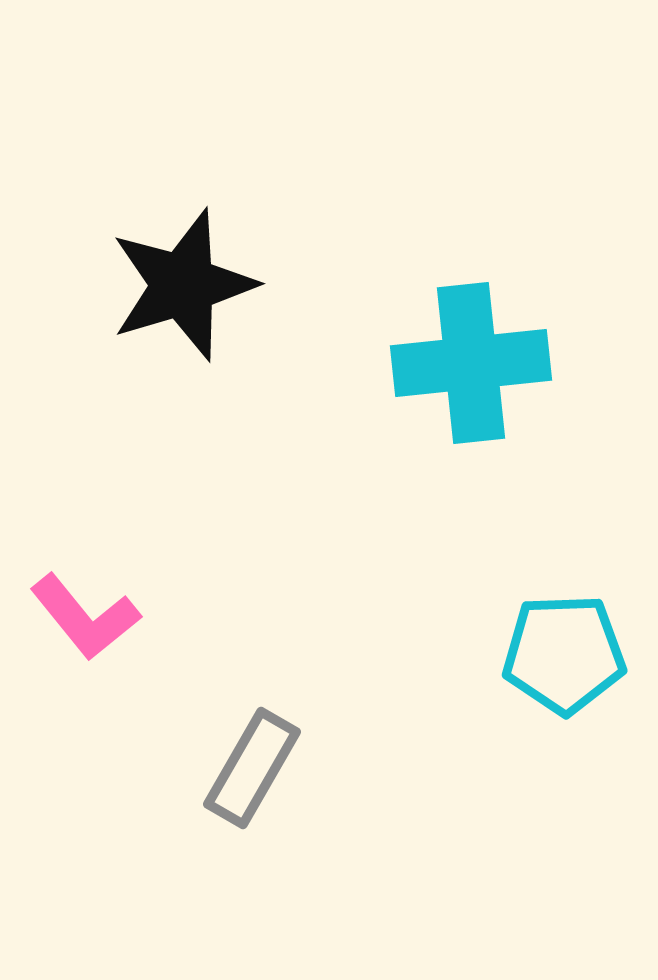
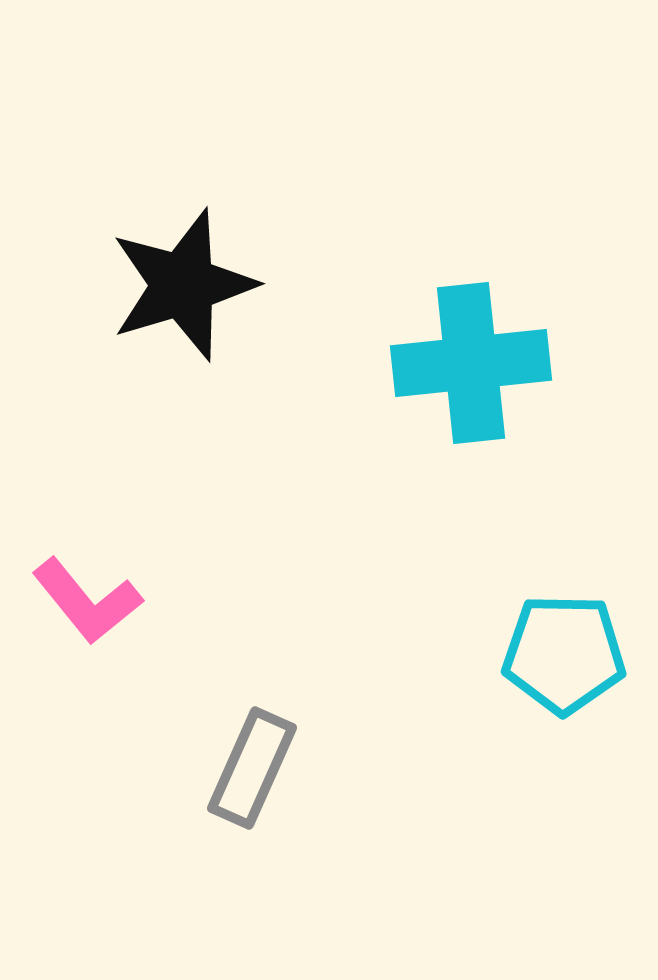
pink L-shape: moved 2 px right, 16 px up
cyan pentagon: rotated 3 degrees clockwise
gray rectangle: rotated 6 degrees counterclockwise
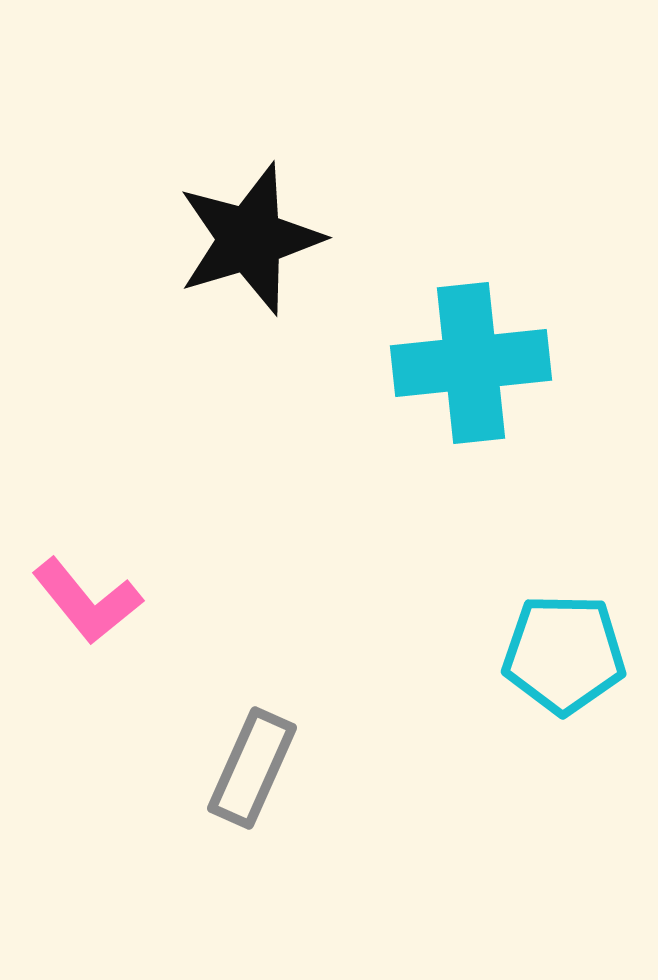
black star: moved 67 px right, 46 px up
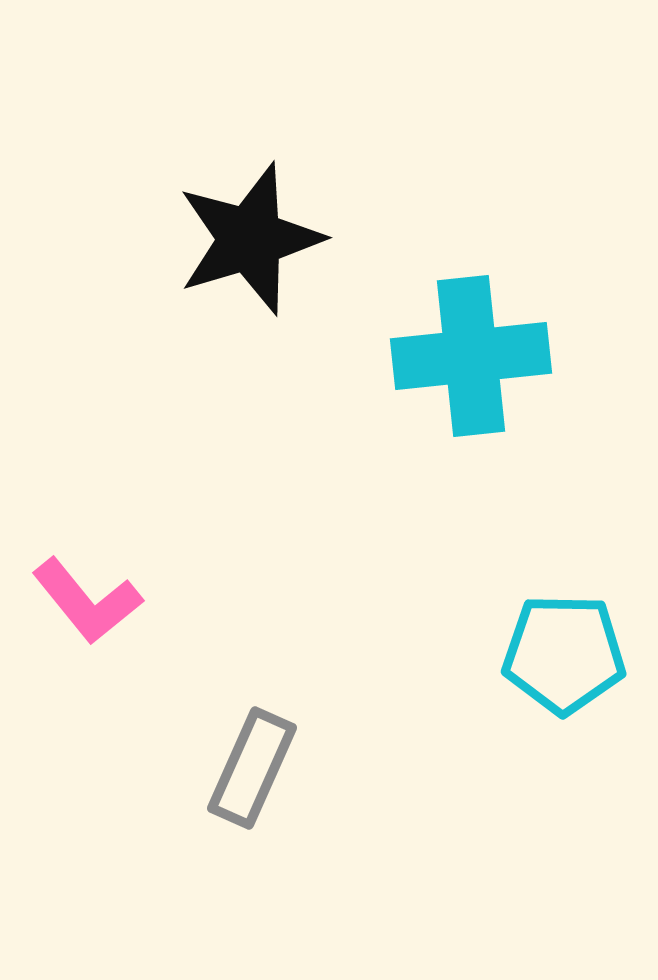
cyan cross: moved 7 px up
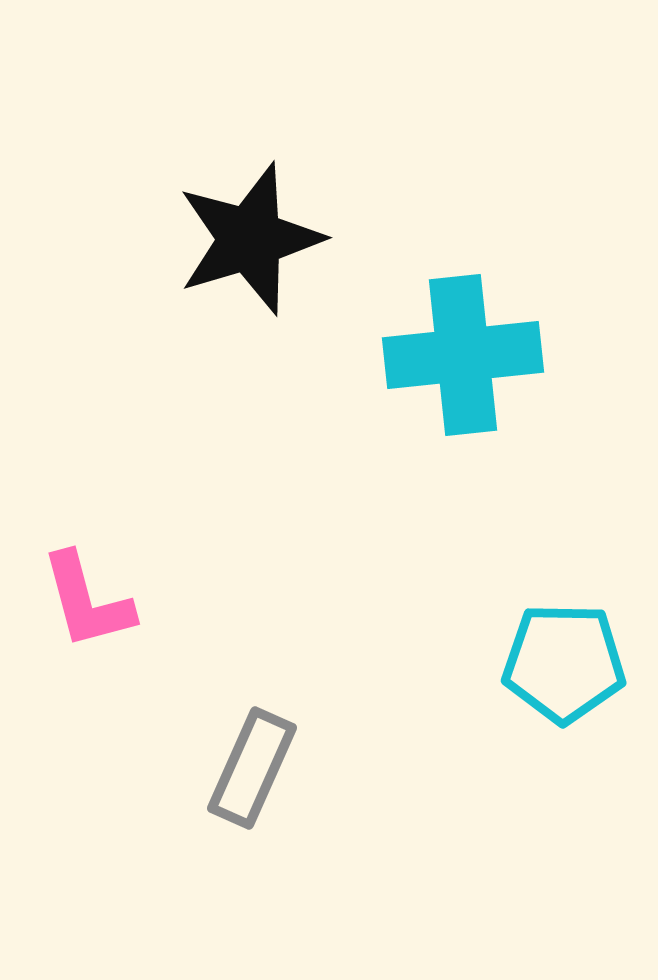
cyan cross: moved 8 px left, 1 px up
pink L-shape: rotated 24 degrees clockwise
cyan pentagon: moved 9 px down
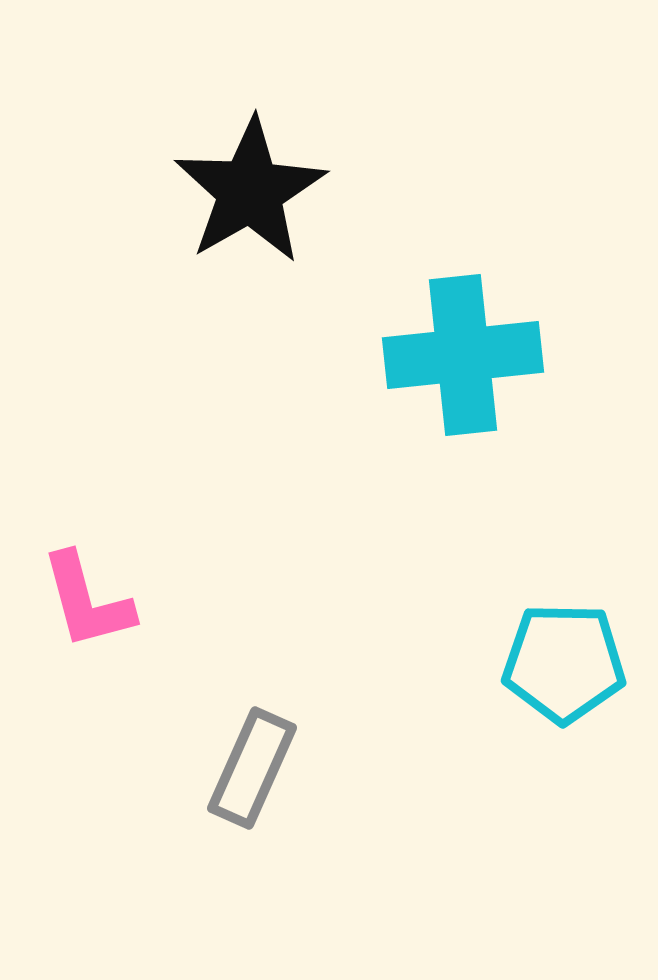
black star: moved 48 px up; rotated 13 degrees counterclockwise
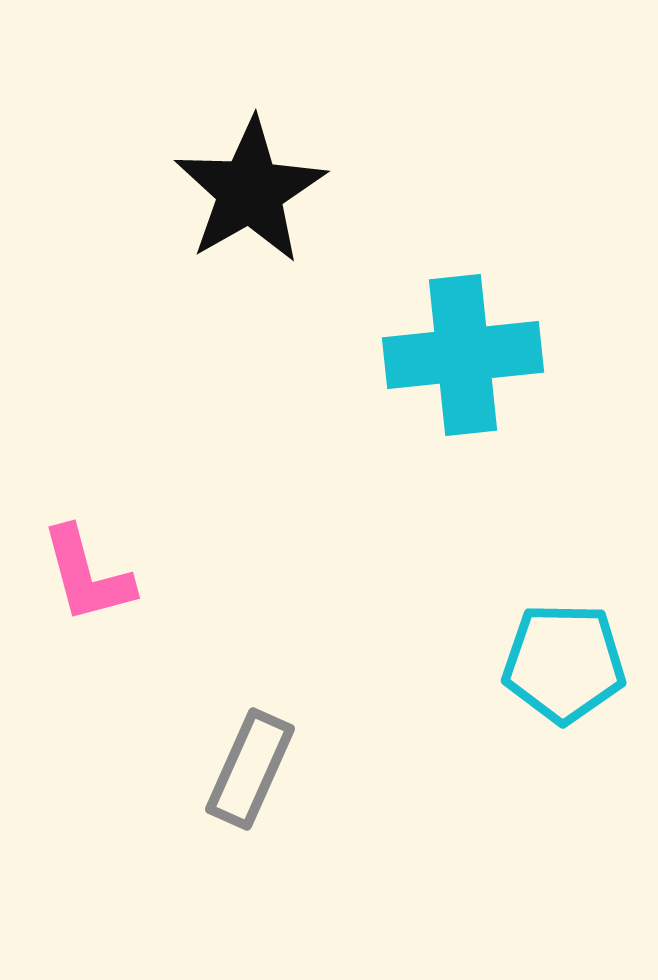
pink L-shape: moved 26 px up
gray rectangle: moved 2 px left, 1 px down
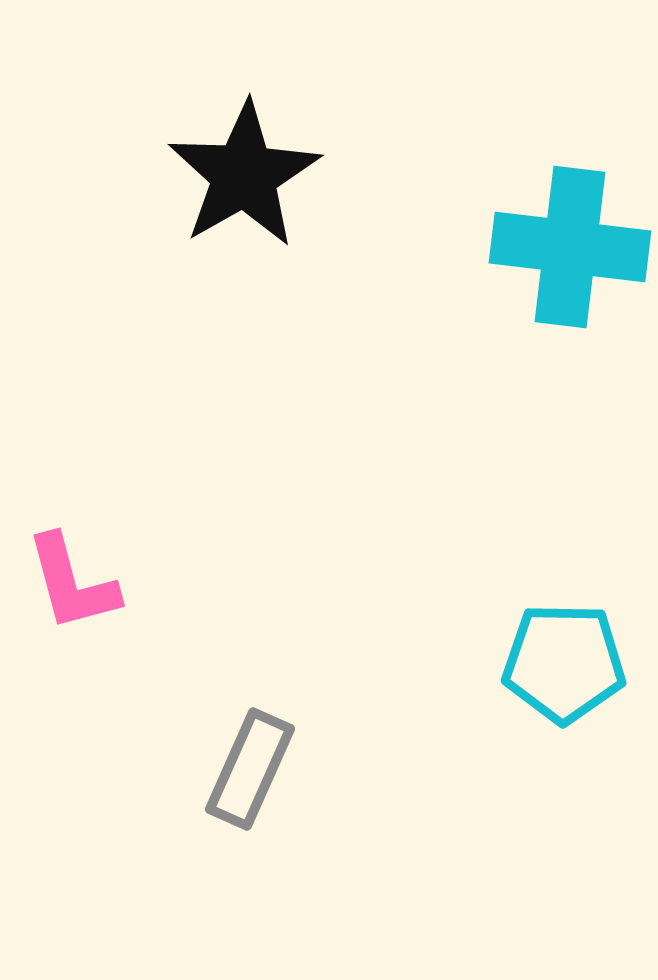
black star: moved 6 px left, 16 px up
cyan cross: moved 107 px right, 108 px up; rotated 13 degrees clockwise
pink L-shape: moved 15 px left, 8 px down
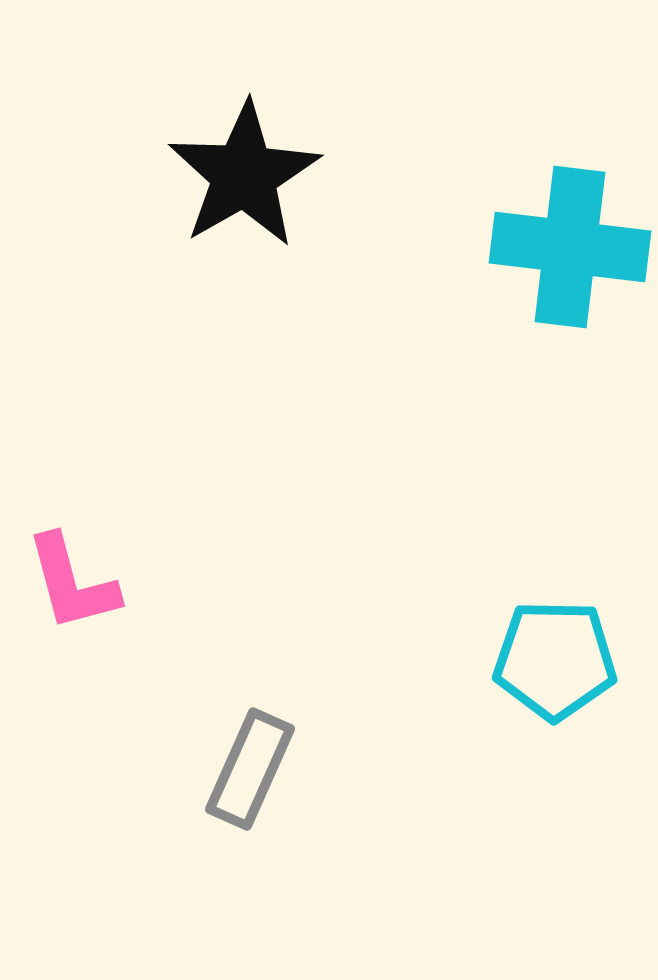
cyan pentagon: moved 9 px left, 3 px up
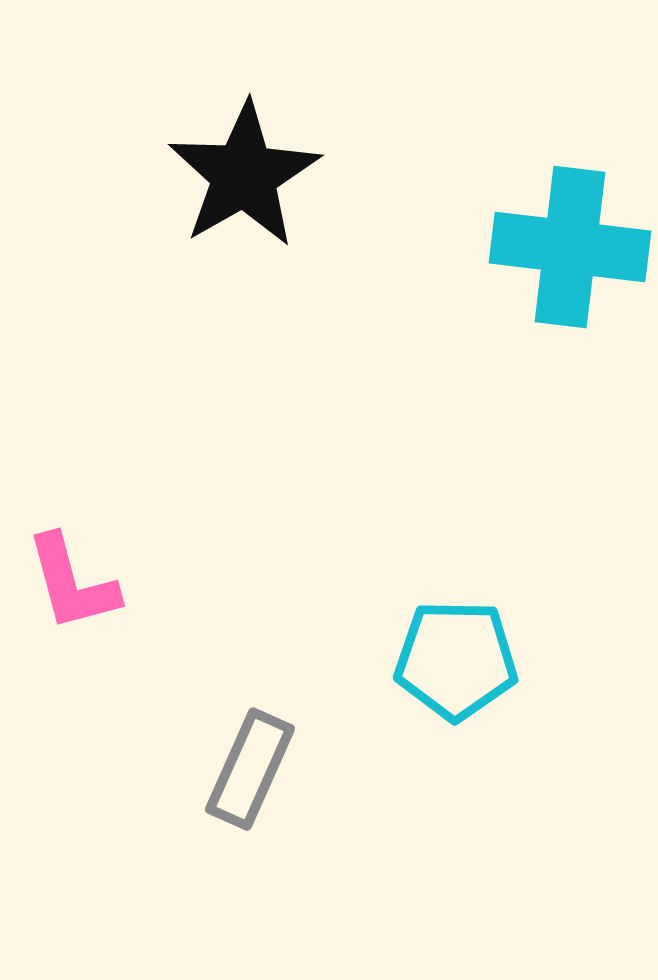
cyan pentagon: moved 99 px left
